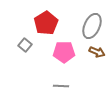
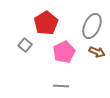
pink pentagon: rotated 25 degrees counterclockwise
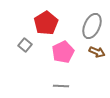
pink pentagon: moved 1 px left
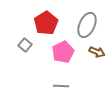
gray ellipse: moved 5 px left, 1 px up
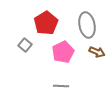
gray ellipse: rotated 35 degrees counterclockwise
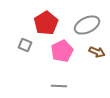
gray ellipse: rotated 75 degrees clockwise
gray square: rotated 16 degrees counterclockwise
pink pentagon: moved 1 px left, 1 px up
gray line: moved 2 px left
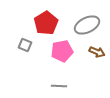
pink pentagon: rotated 15 degrees clockwise
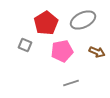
gray ellipse: moved 4 px left, 5 px up
gray line: moved 12 px right, 3 px up; rotated 21 degrees counterclockwise
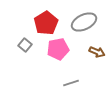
gray ellipse: moved 1 px right, 2 px down
gray square: rotated 16 degrees clockwise
pink pentagon: moved 4 px left, 2 px up
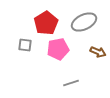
gray square: rotated 32 degrees counterclockwise
brown arrow: moved 1 px right
